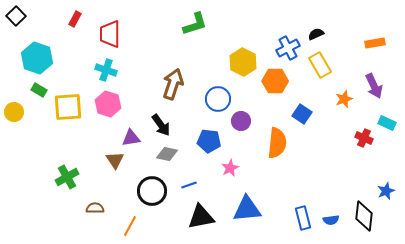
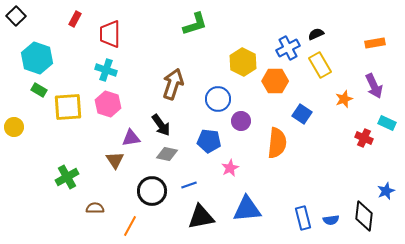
yellow circle at (14, 112): moved 15 px down
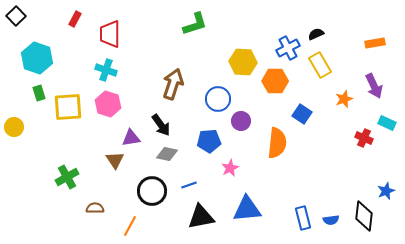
yellow hexagon at (243, 62): rotated 24 degrees counterclockwise
green rectangle at (39, 90): moved 3 px down; rotated 42 degrees clockwise
blue pentagon at (209, 141): rotated 10 degrees counterclockwise
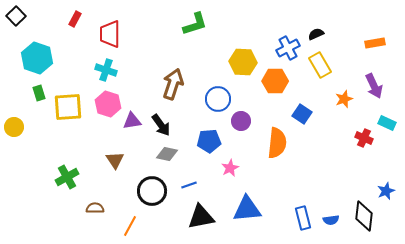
purple triangle at (131, 138): moved 1 px right, 17 px up
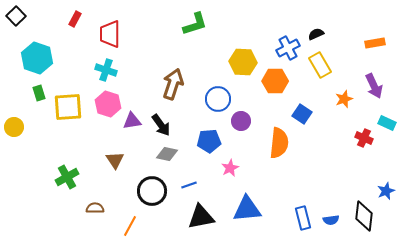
orange semicircle at (277, 143): moved 2 px right
